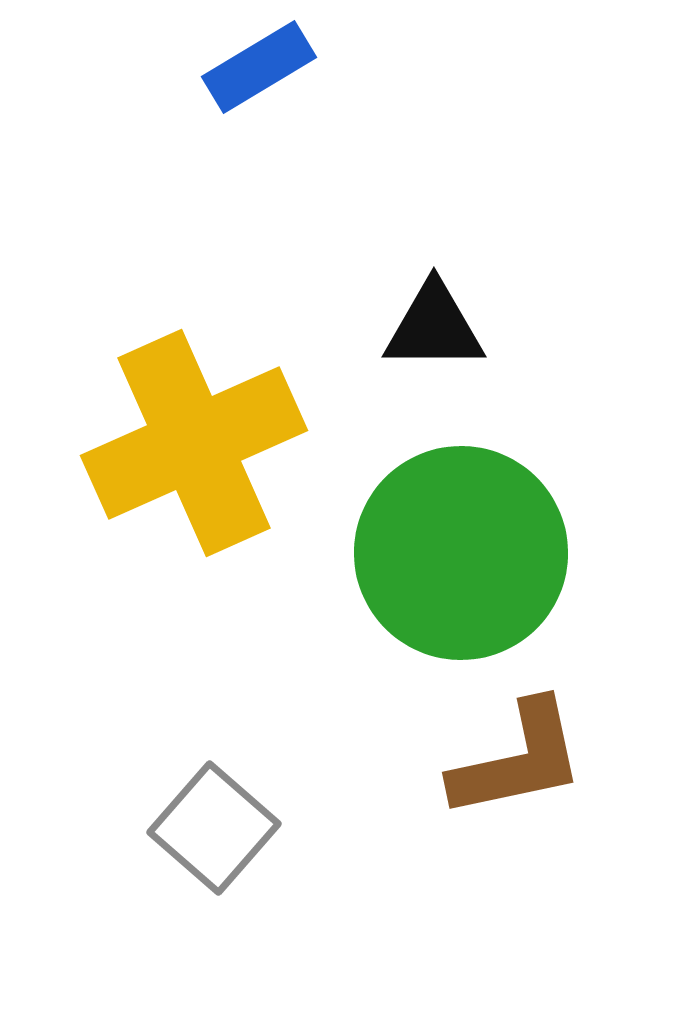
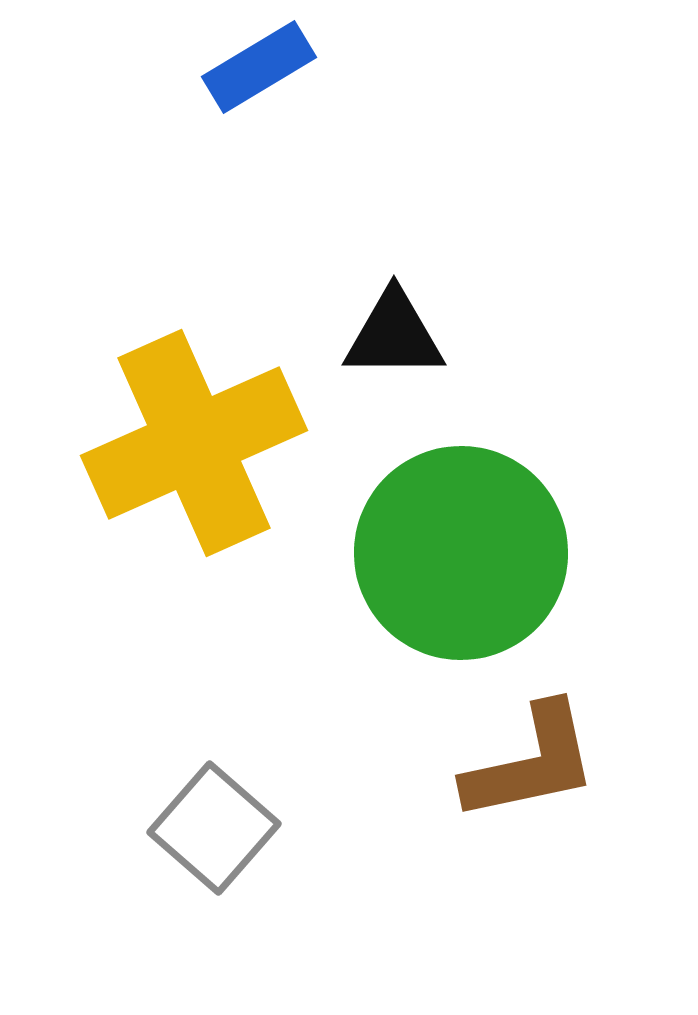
black triangle: moved 40 px left, 8 px down
brown L-shape: moved 13 px right, 3 px down
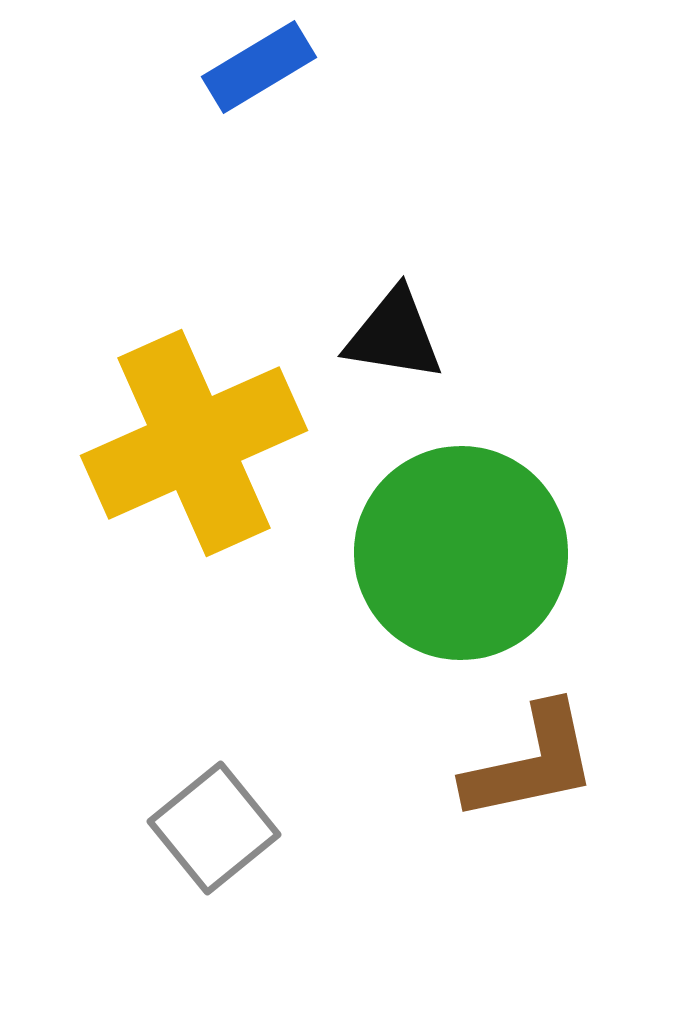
black triangle: rotated 9 degrees clockwise
gray square: rotated 10 degrees clockwise
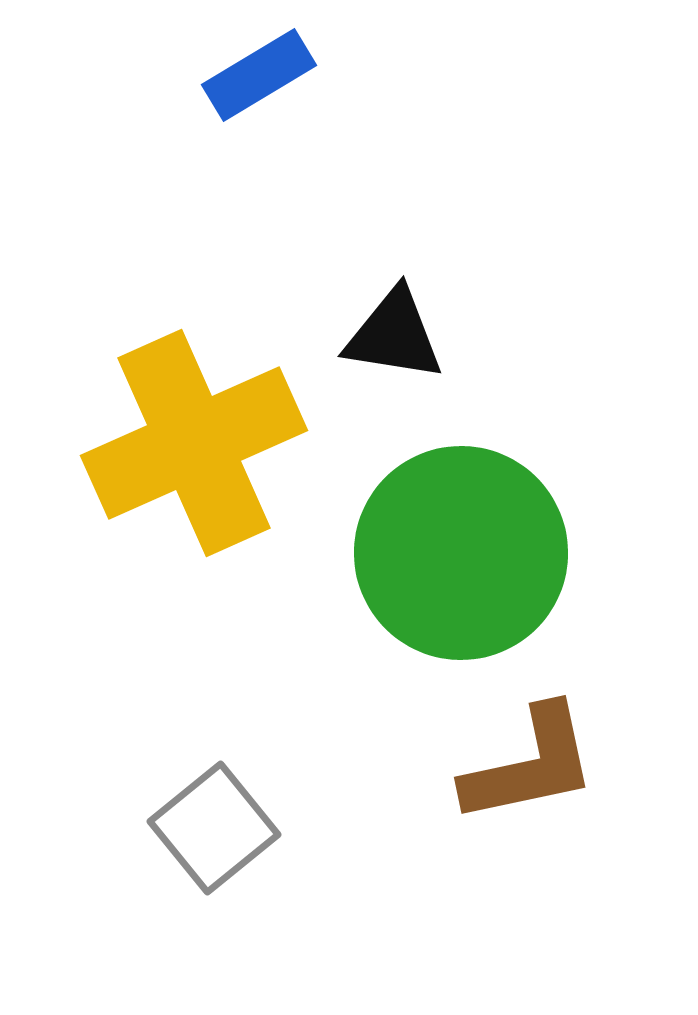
blue rectangle: moved 8 px down
brown L-shape: moved 1 px left, 2 px down
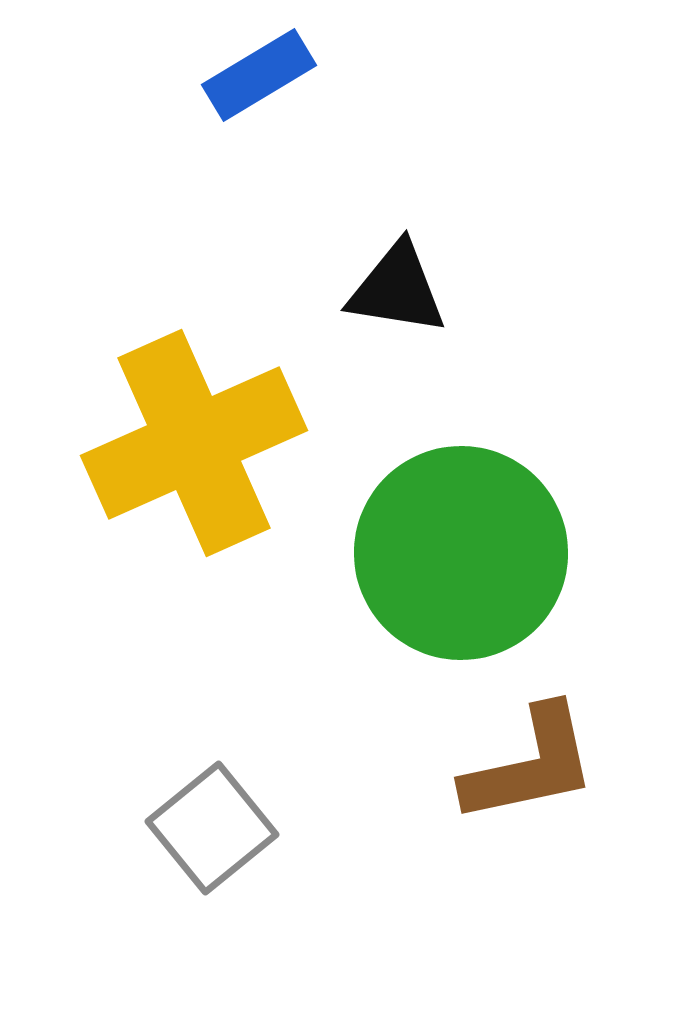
black triangle: moved 3 px right, 46 px up
gray square: moved 2 px left
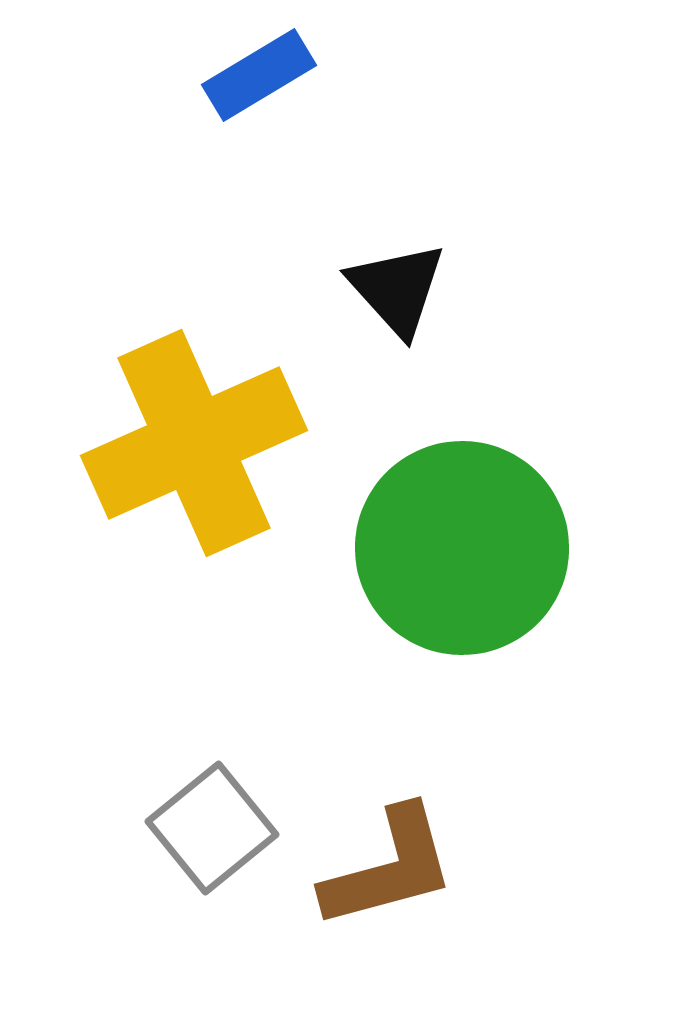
black triangle: rotated 39 degrees clockwise
green circle: moved 1 px right, 5 px up
brown L-shape: moved 141 px left, 103 px down; rotated 3 degrees counterclockwise
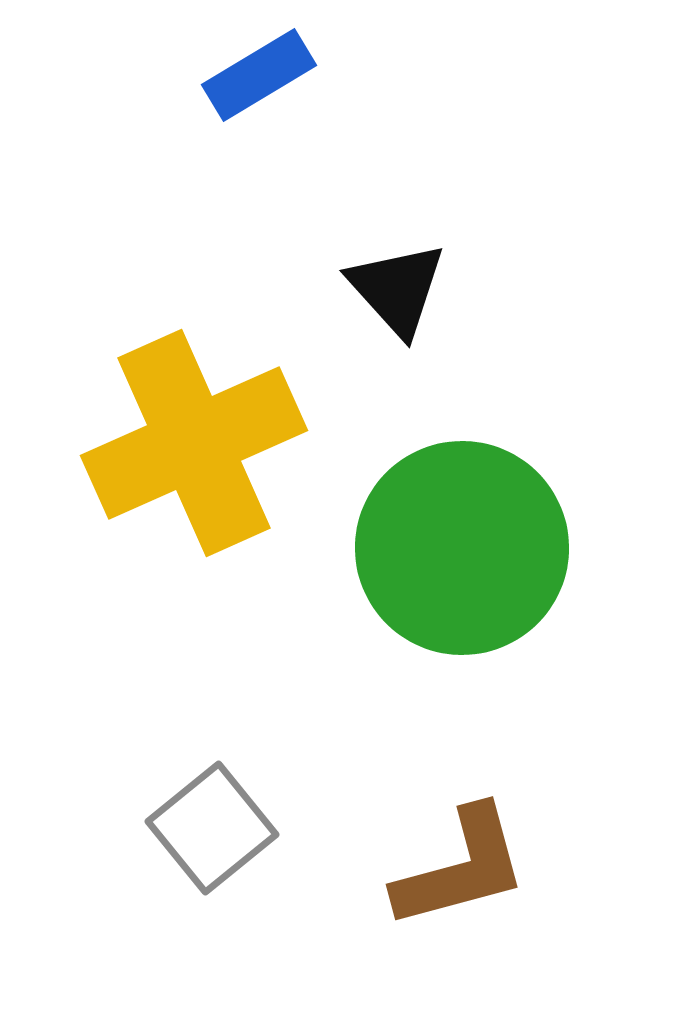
brown L-shape: moved 72 px right
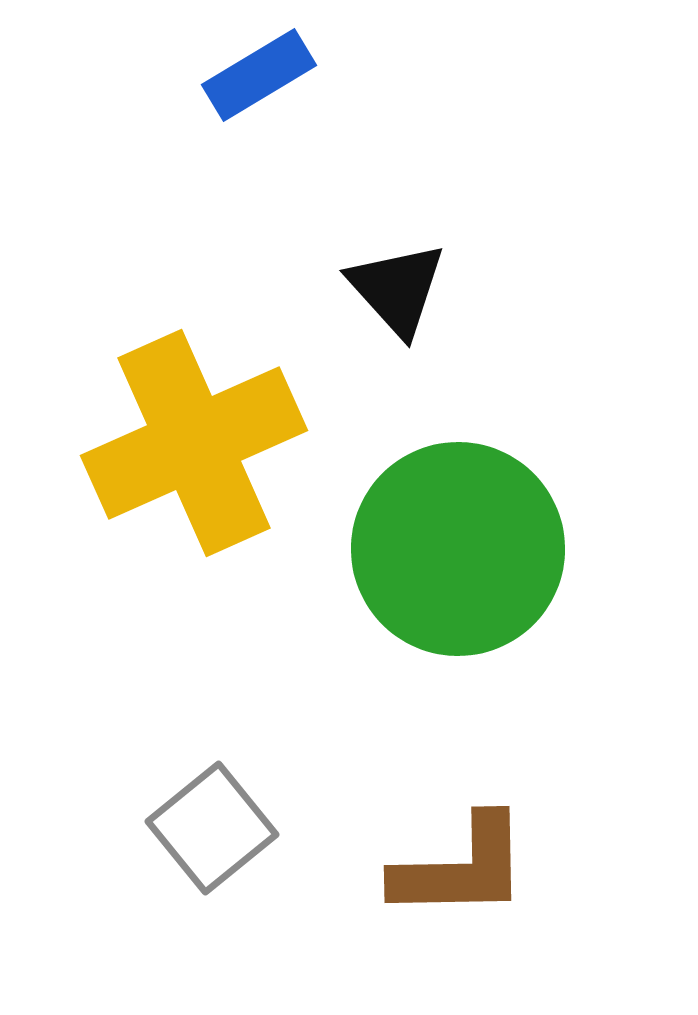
green circle: moved 4 px left, 1 px down
brown L-shape: rotated 14 degrees clockwise
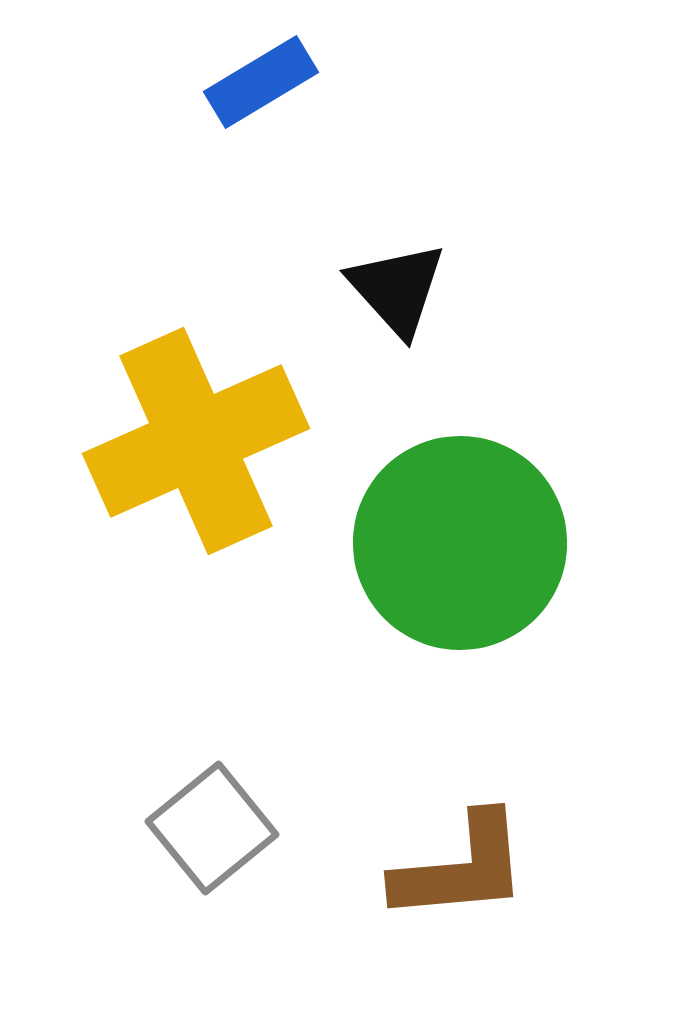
blue rectangle: moved 2 px right, 7 px down
yellow cross: moved 2 px right, 2 px up
green circle: moved 2 px right, 6 px up
brown L-shape: rotated 4 degrees counterclockwise
